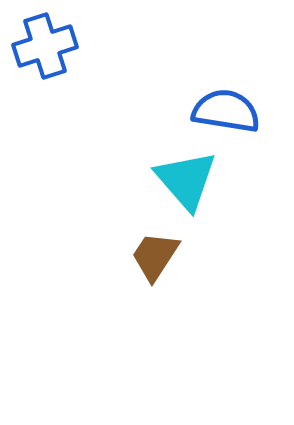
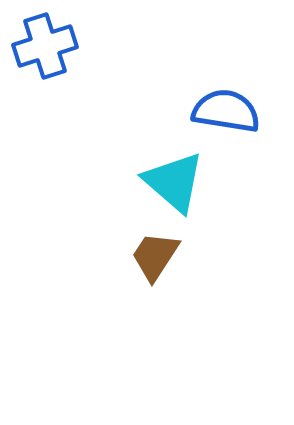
cyan triangle: moved 12 px left, 2 px down; rotated 8 degrees counterclockwise
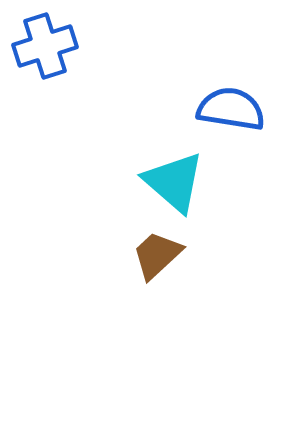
blue semicircle: moved 5 px right, 2 px up
brown trapezoid: moved 2 px right, 1 px up; rotated 14 degrees clockwise
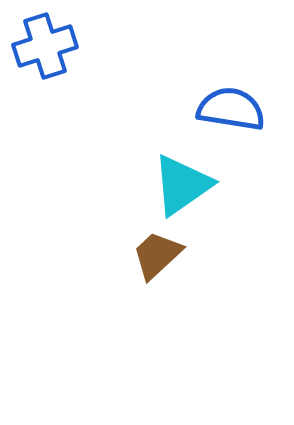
cyan triangle: moved 8 px right, 3 px down; rotated 44 degrees clockwise
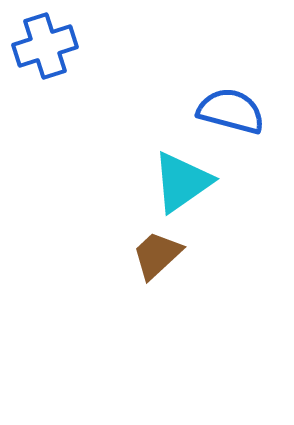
blue semicircle: moved 2 px down; rotated 6 degrees clockwise
cyan triangle: moved 3 px up
